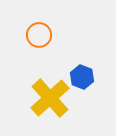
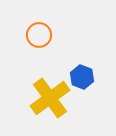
yellow cross: rotated 6 degrees clockwise
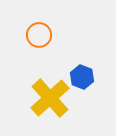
yellow cross: rotated 6 degrees counterclockwise
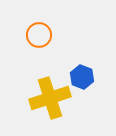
yellow cross: rotated 24 degrees clockwise
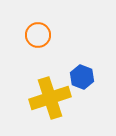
orange circle: moved 1 px left
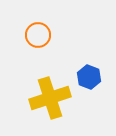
blue hexagon: moved 7 px right
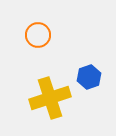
blue hexagon: rotated 20 degrees clockwise
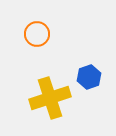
orange circle: moved 1 px left, 1 px up
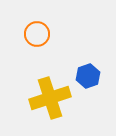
blue hexagon: moved 1 px left, 1 px up
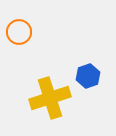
orange circle: moved 18 px left, 2 px up
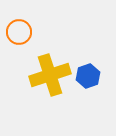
yellow cross: moved 23 px up
